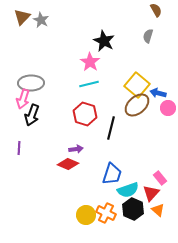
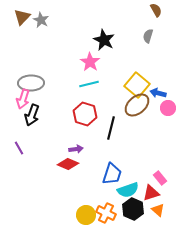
black star: moved 1 px up
purple line: rotated 32 degrees counterclockwise
red triangle: rotated 30 degrees clockwise
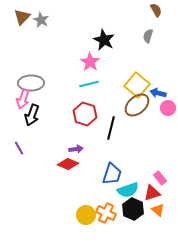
red triangle: moved 1 px right
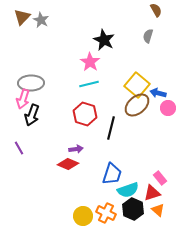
yellow circle: moved 3 px left, 1 px down
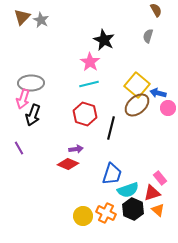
black arrow: moved 1 px right
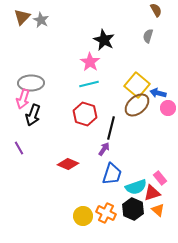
purple arrow: moved 28 px right; rotated 48 degrees counterclockwise
cyan semicircle: moved 8 px right, 3 px up
